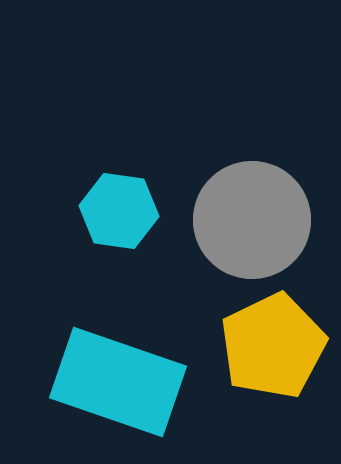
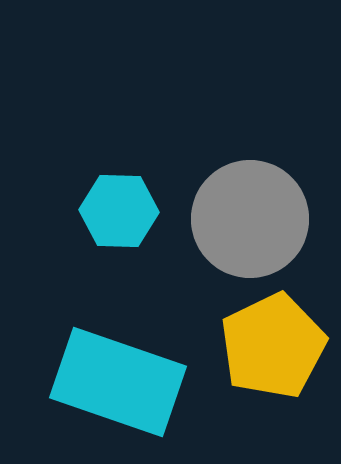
cyan hexagon: rotated 6 degrees counterclockwise
gray circle: moved 2 px left, 1 px up
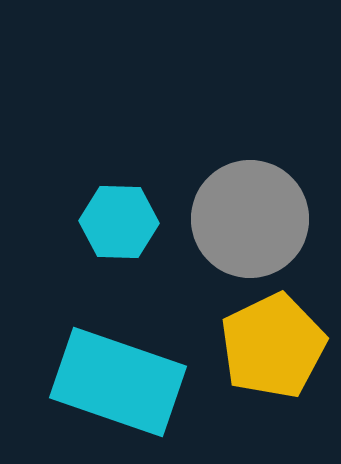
cyan hexagon: moved 11 px down
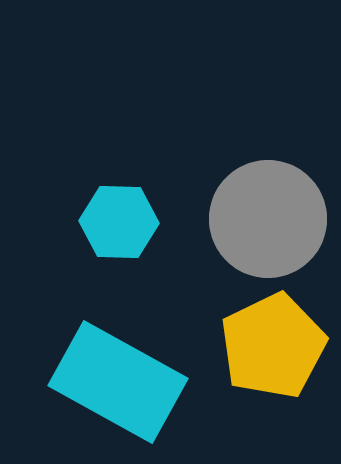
gray circle: moved 18 px right
cyan rectangle: rotated 10 degrees clockwise
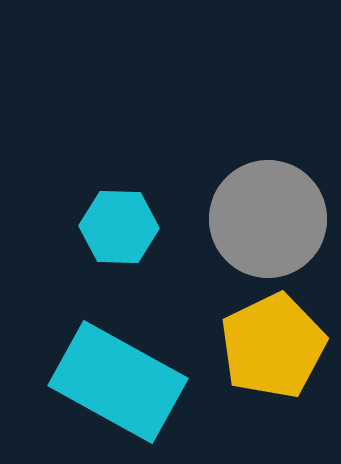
cyan hexagon: moved 5 px down
